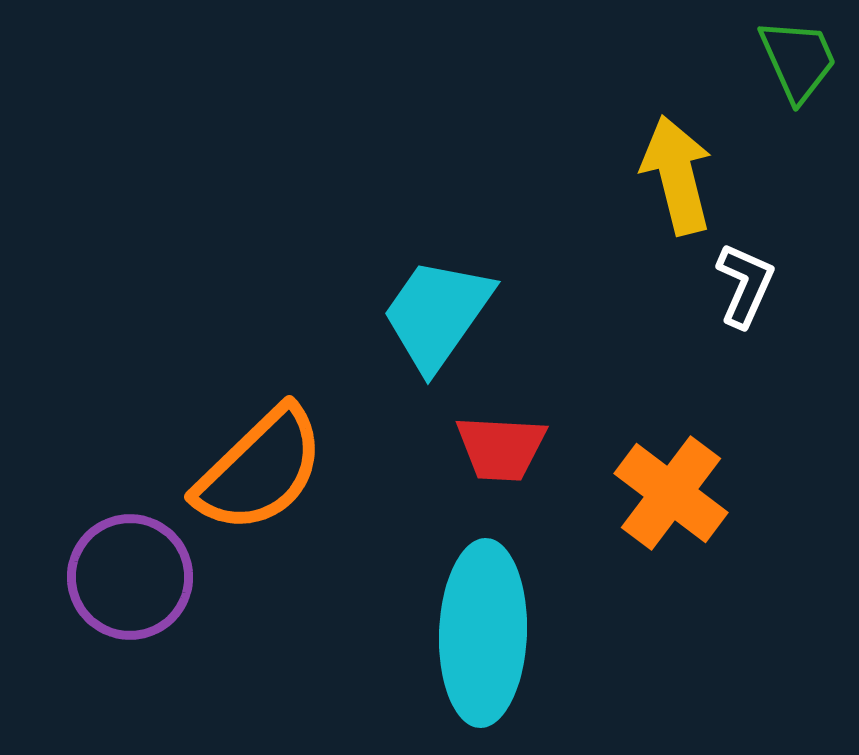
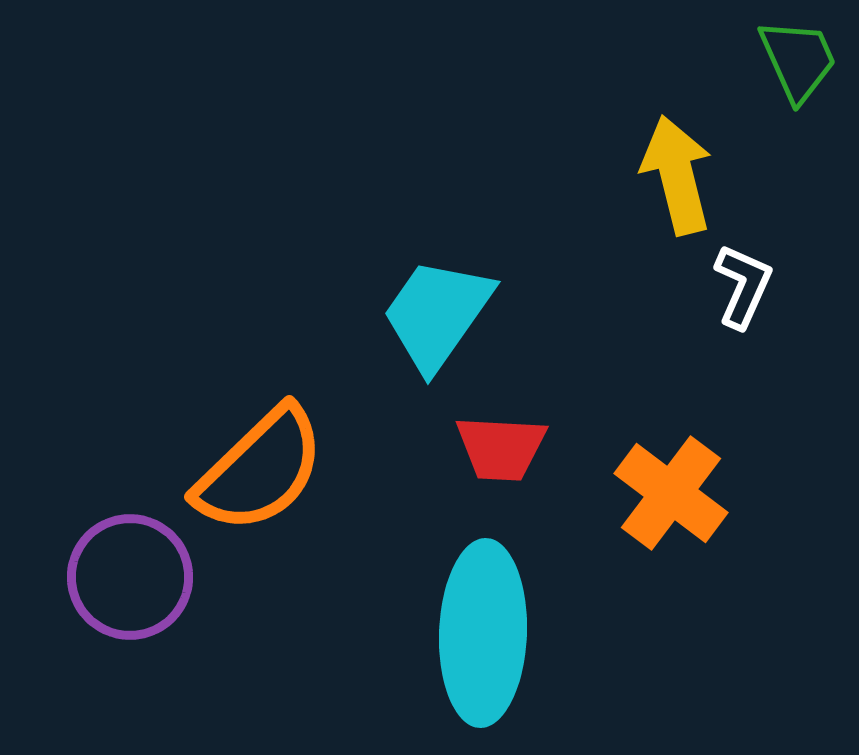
white L-shape: moved 2 px left, 1 px down
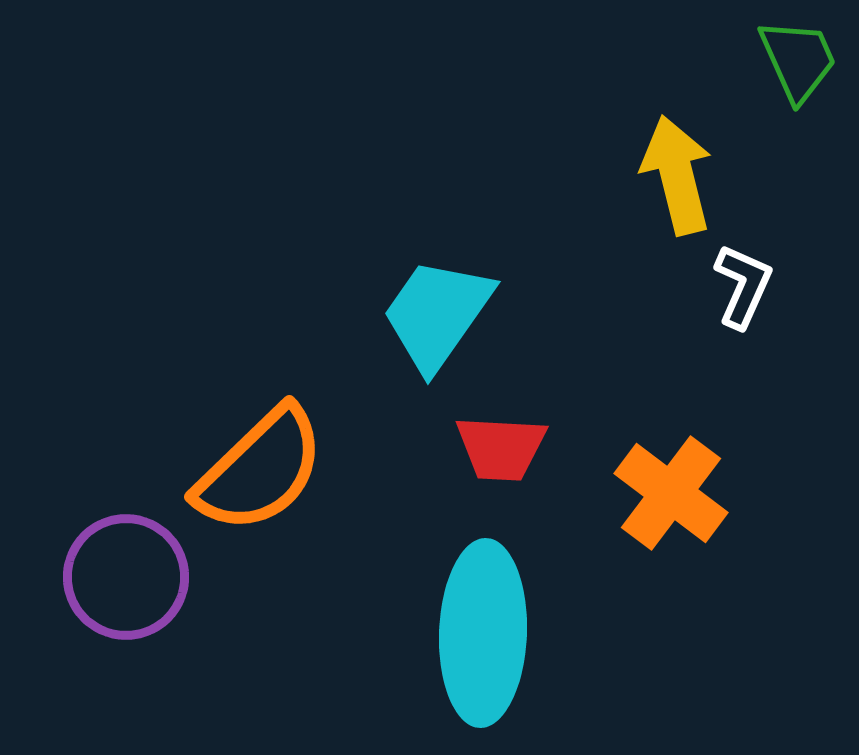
purple circle: moved 4 px left
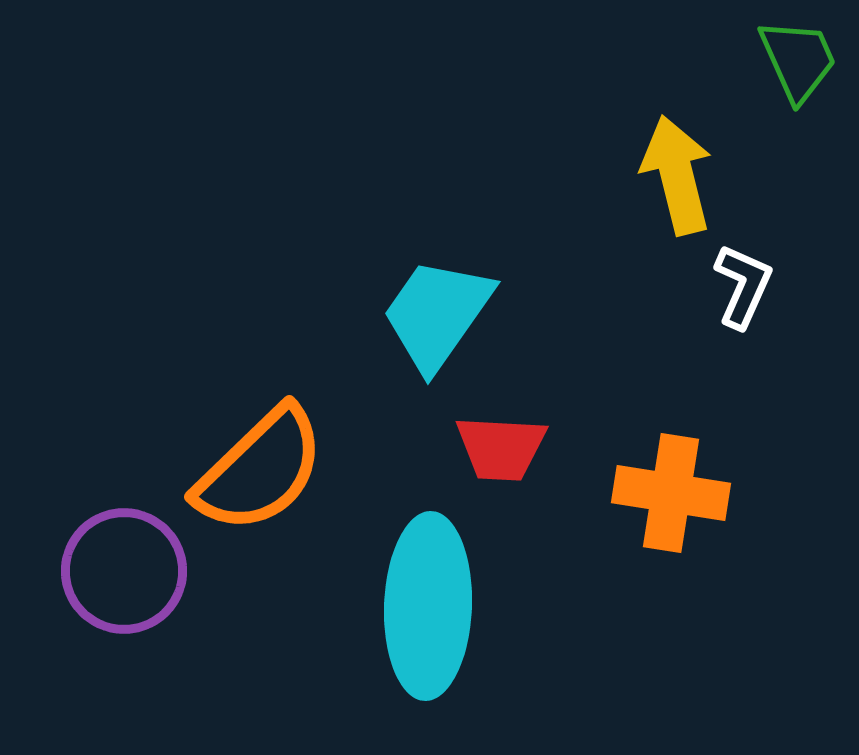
orange cross: rotated 28 degrees counterclockwise
purple circle: moved 2 px left, 6 px up
cyan ellipse: moved 55 px left, 27 px up
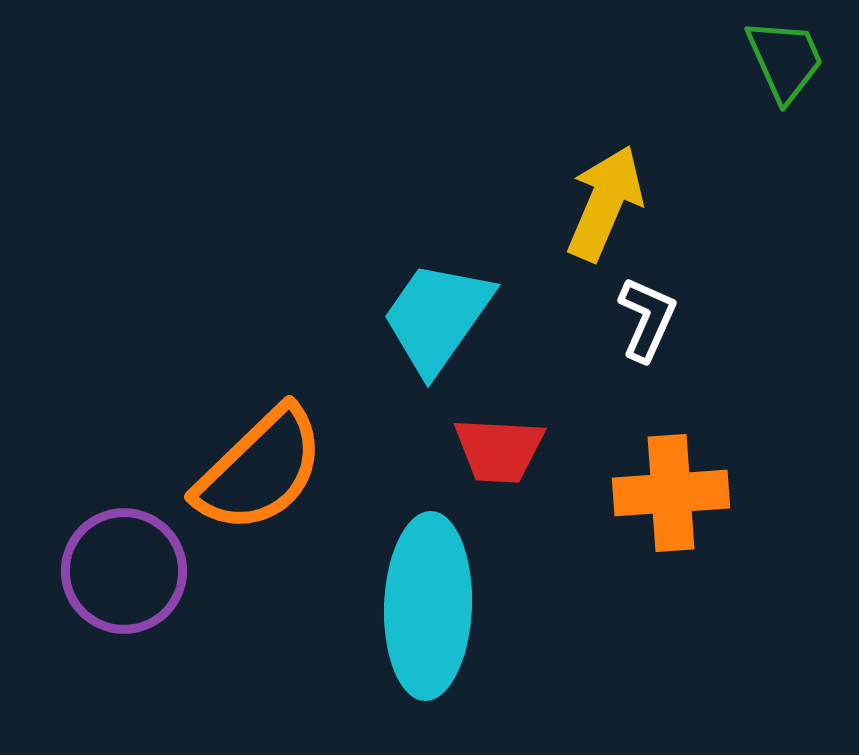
green trapezoid: moved 13 px left
yellow arrow: moved 72 px left, 28 px down; rotated 37 degrees clockwise
white L-shape: moved 96 px left, 33 px down
cyan trapezoid: moved 3 px down
red trapezoid: moved 2 px left, 2 px down
orange cross: rotated 13 degrees counterclockwise
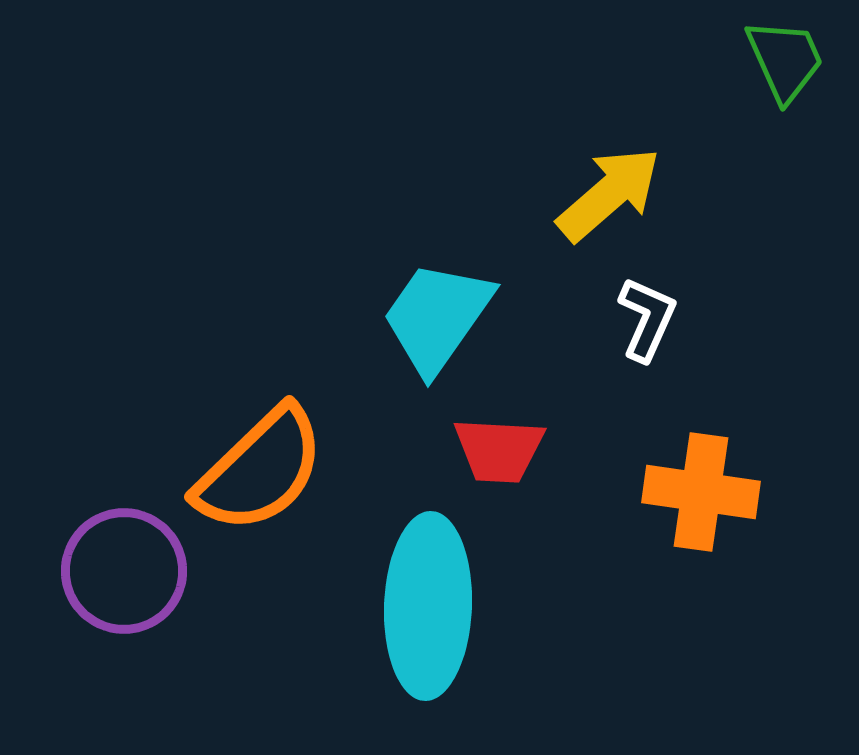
yellow arrow: moved 4 px right, 9 px up; rotated 26 degrees clockwise
orange cross: moved 30 px right, 1 px up; rotated 12 degrees clockwise
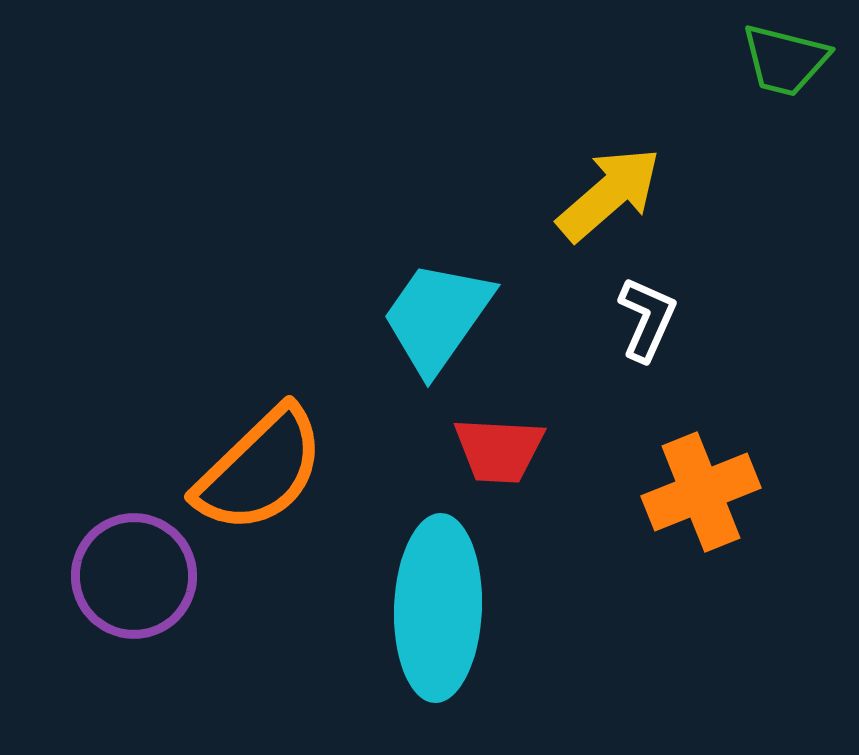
green trapezoid: rotated 128 degrees clockwise
orange cross: rotated 30 degrees counterclockwise
purple circle: moved 10 px right, 5 px down
cyan ellipse: moved 10 px right, 2 px down
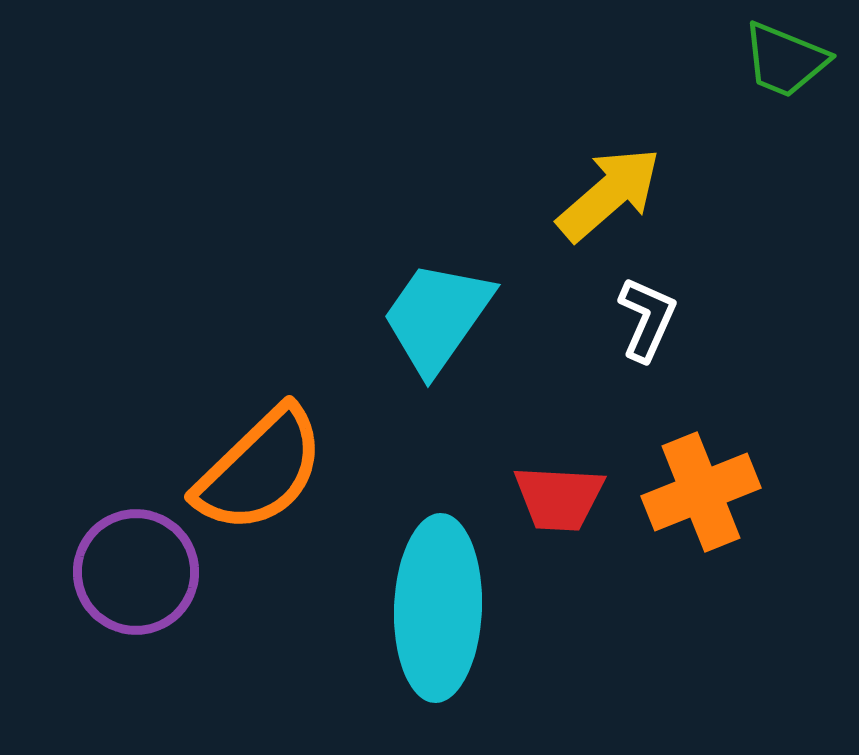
green trapezoid: rotated 8 degrees clockwise
red trapezoid: moved 60 px right, 48 px down
purple circle: moved 2 px right, 4 px up
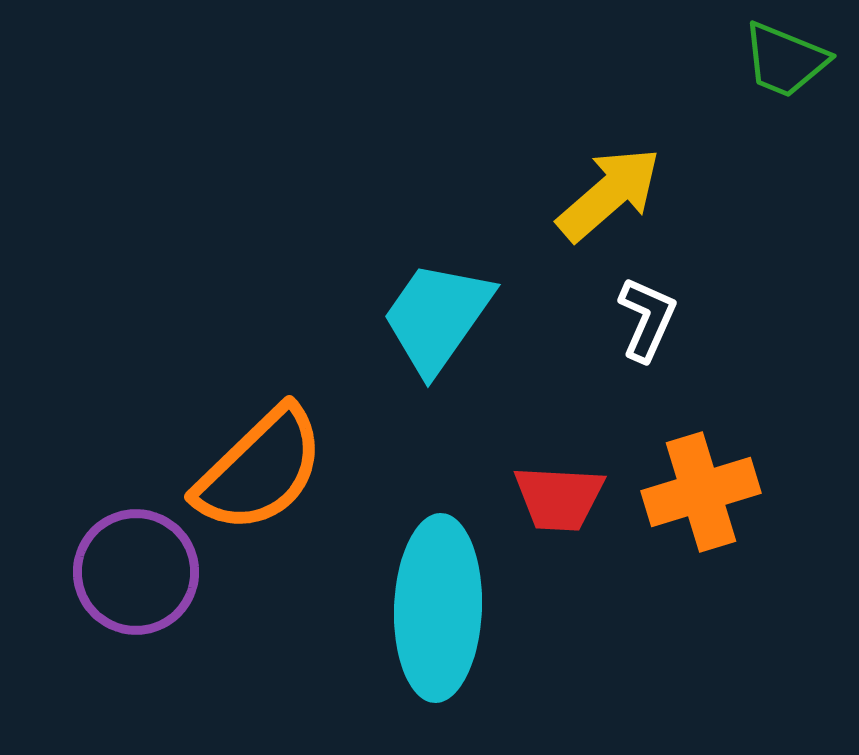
orange cross: rotated 5 degrees clockwise
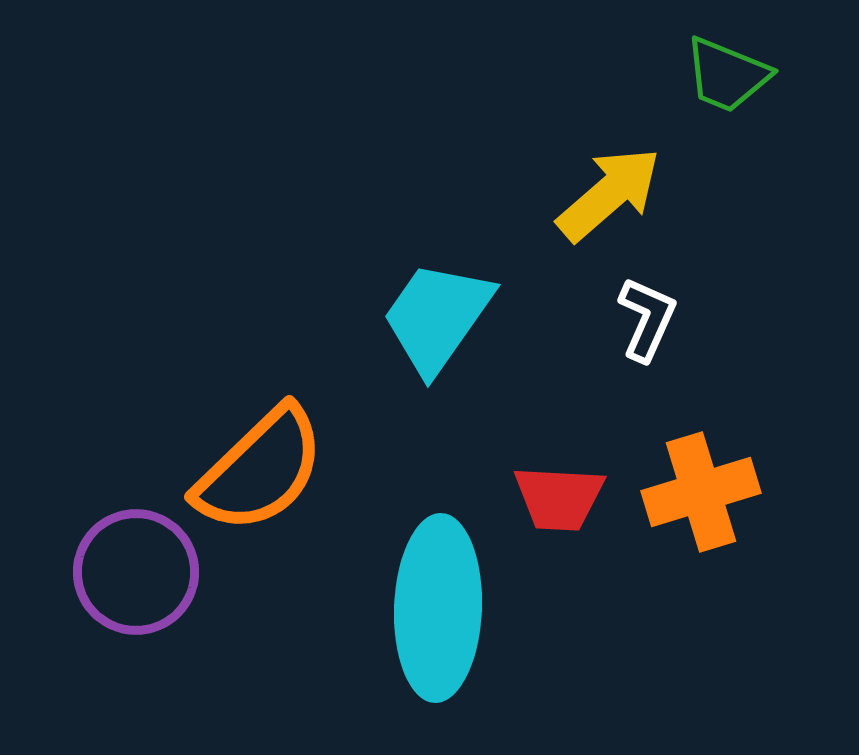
green trapezoid: moved 58 px left, 15 px down
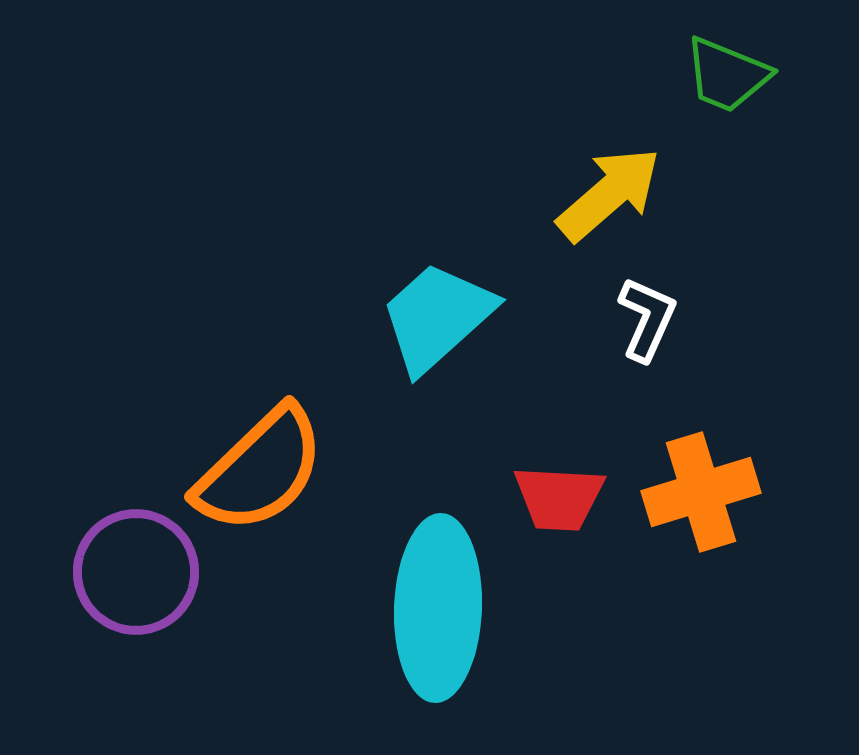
cyan trapezoid: rotated 13 degrees clockwise
